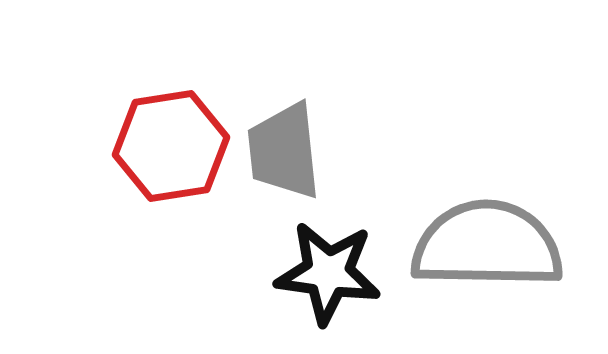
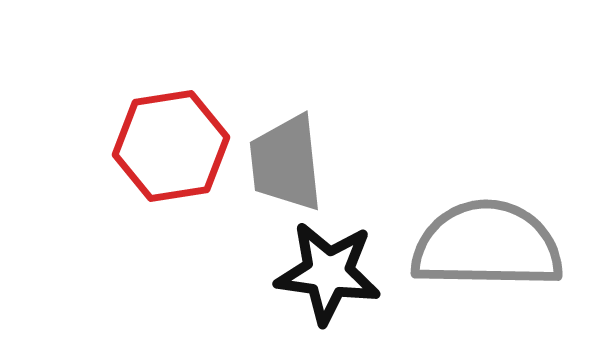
gray trapezoid: moved 2 px right, 12 px down
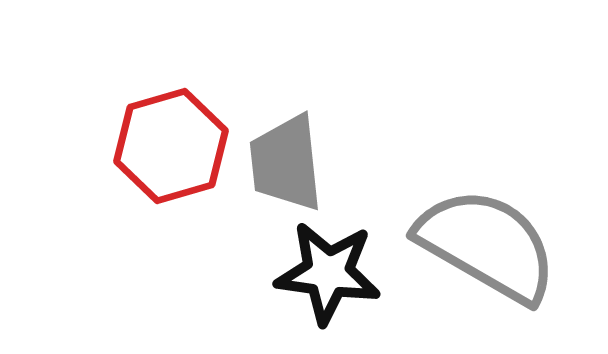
red hexagon: rotated 7 degrees counterclockwise
gray semicircle: rotated 29 degrees clockwise
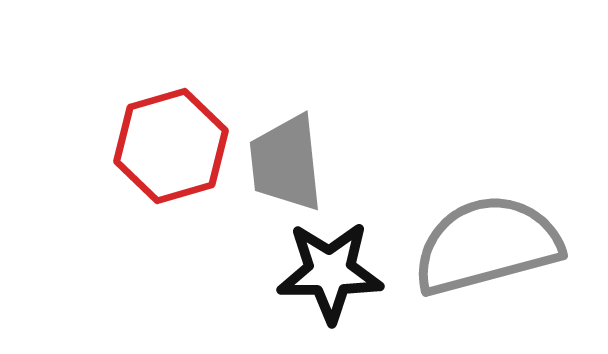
gray semicircle: rotated 45 degrees counterclockwise
black star: moved 2 px right, 1 px up; rotated 8 degrees counterclockwise
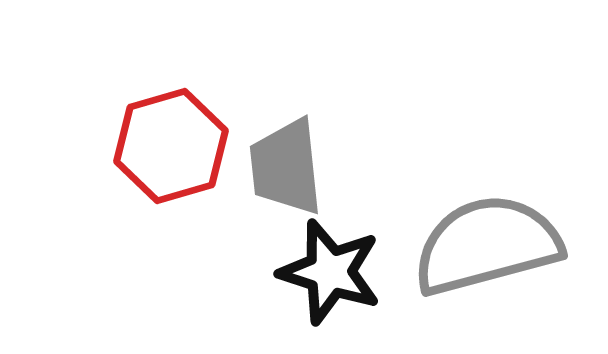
gray trapezoid: moved 4 px down
black star: rotated 18 degrees clockwise
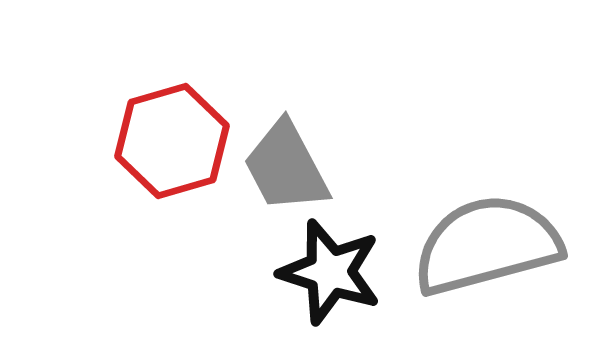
red hexagon: moved 1 px right, 5 px up
gray trapezoid: rotated 22 degrees counterclockwise
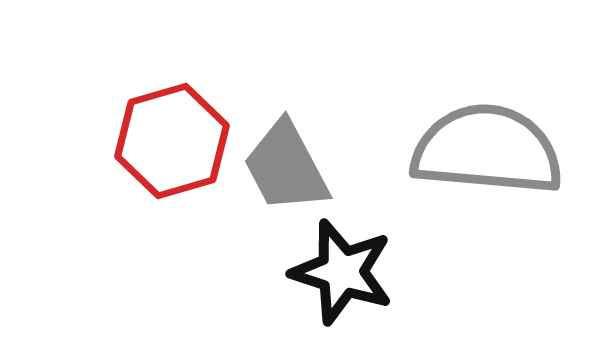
gray semicircle: moved 95 px up; rotated 20 degrees clockwise
black star: moved 12 px right
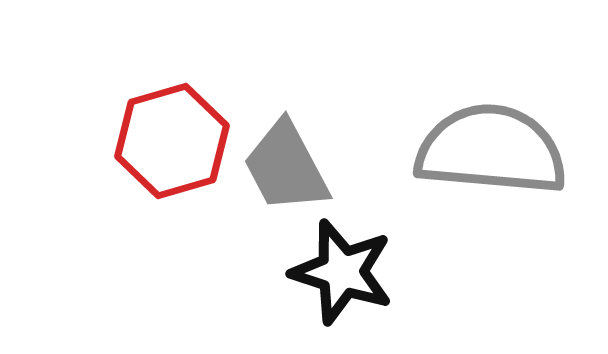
gray semicircle: moved 4 px right
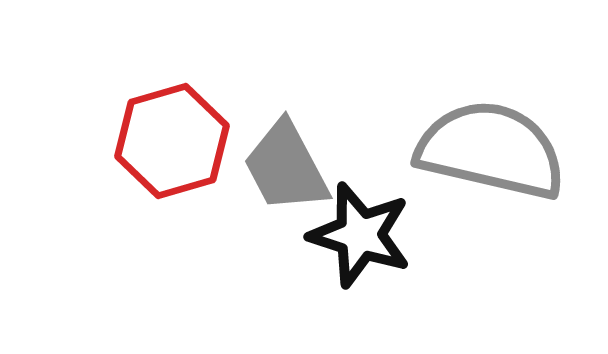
gray semicircle: rotated 8 degrees clockwise
black star: moved 18 px right, 37 px up
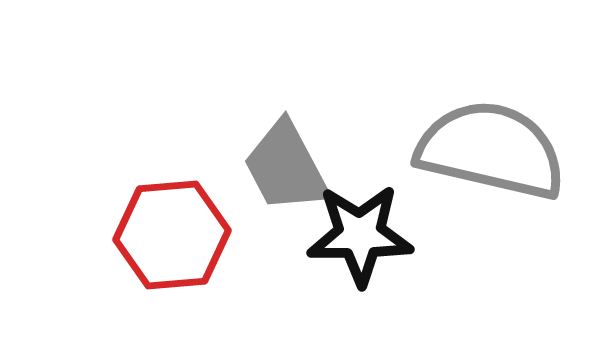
red hexagon: moved 94 px down; rotated 11 degrees clockwise
black star: rotated 18 degrees counterclockwise
